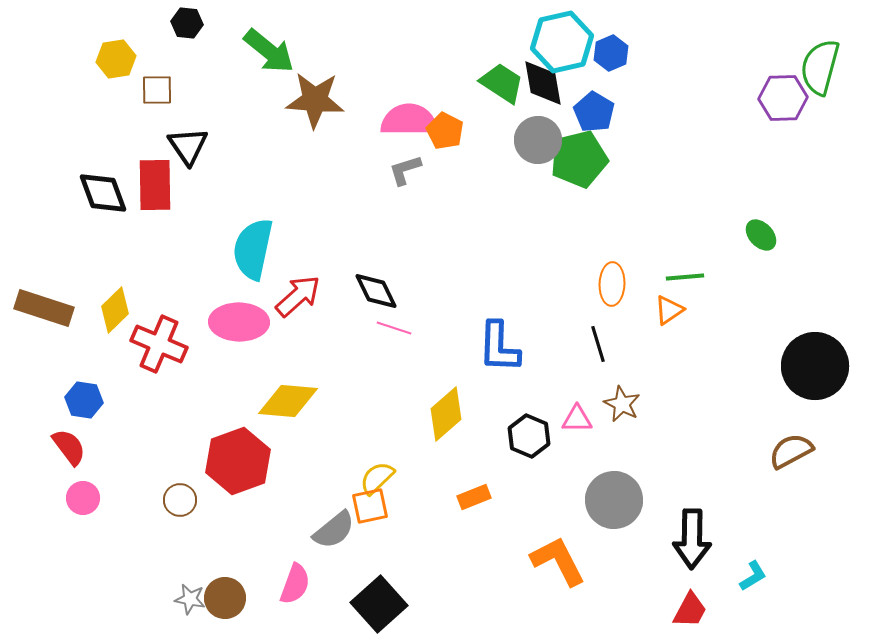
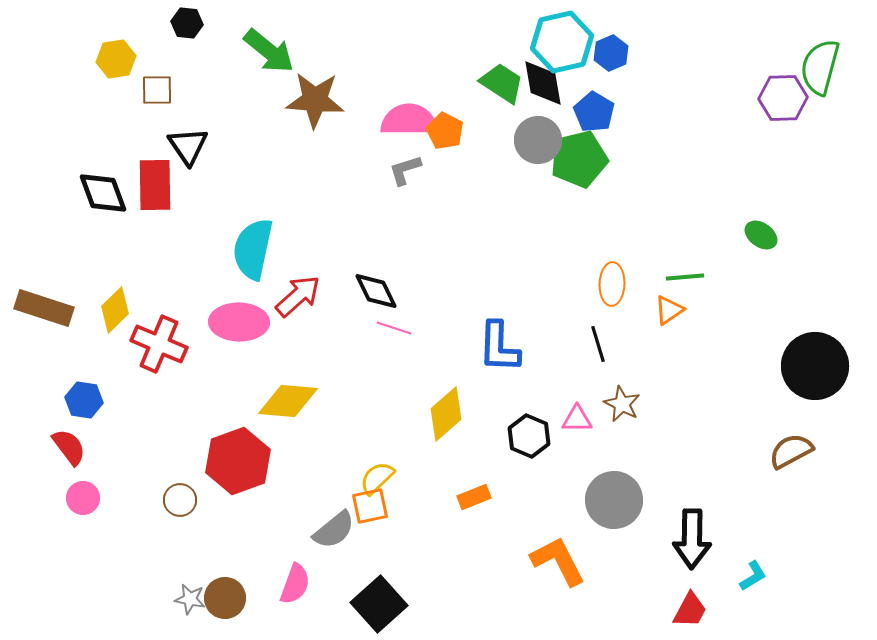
green ellipse at (761, 235): rotated 12 degrees counterclockwise
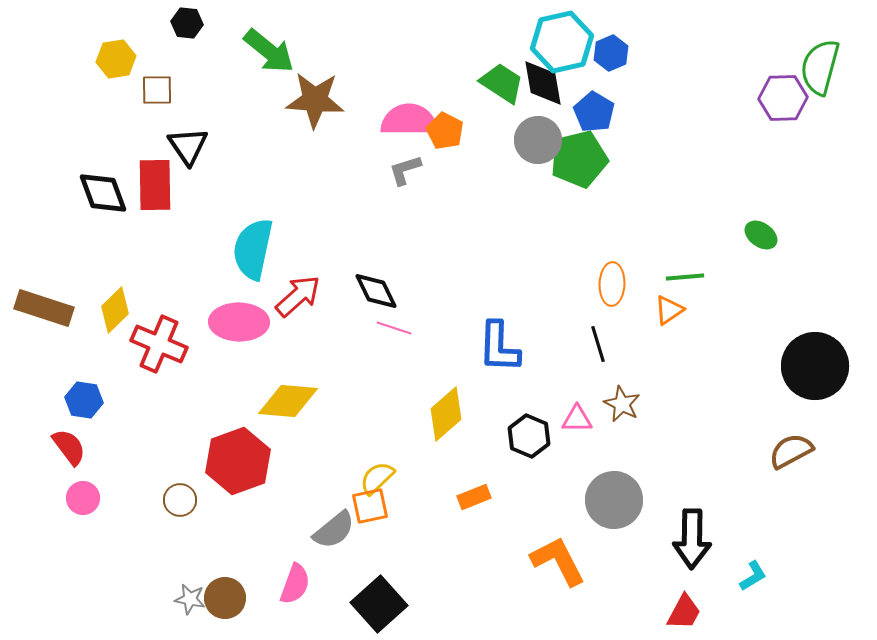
red trapezoid at (690, 610): moved 6 px left, 2 px down
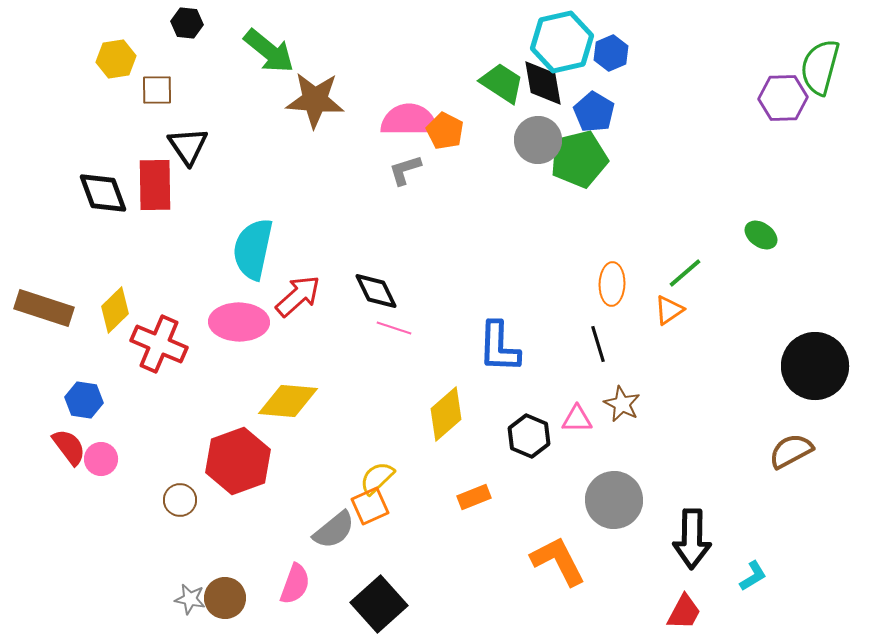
green line at (685, 277): moved 4 px up; rotated 36 degrees counterclockwise
pink circle at (83, 498): moved 18 px right, 39 px up
orange square at (370, 506): rotated 12 degrees counterclockwise
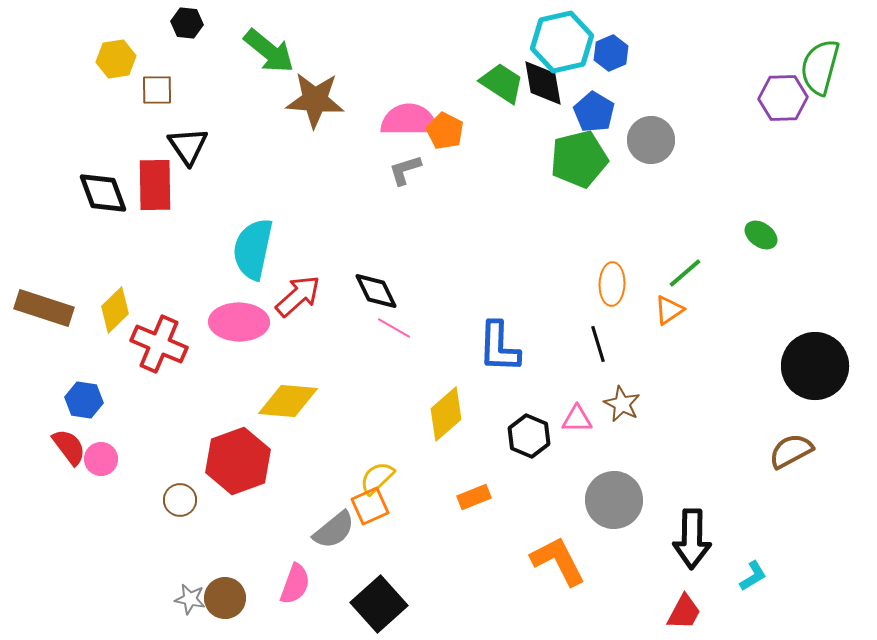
gray circle at (538, 140): moved 113 px right
pink line at (394, 328): rotated 12 degrees clockwise
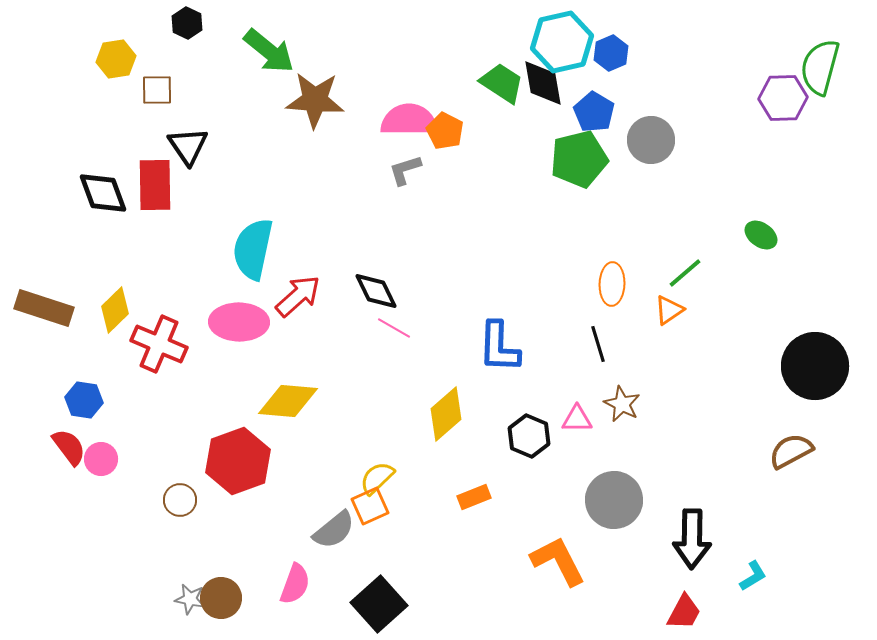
black hexagon at (187, 23): rotated 20 degrees clockwise
brown circle at (225, 598): moved 4 px left
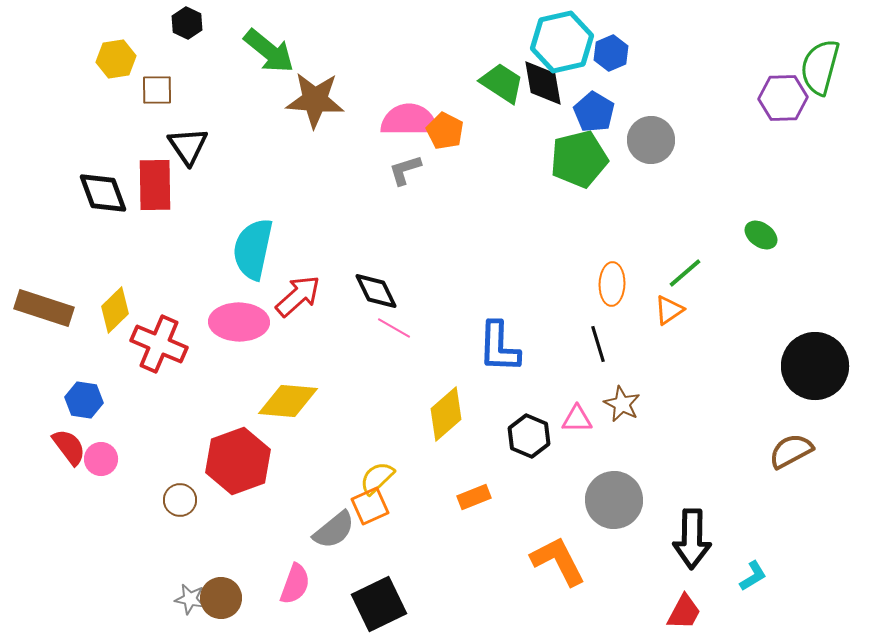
black square at (379, 604): rotated 16 degrees clockwise
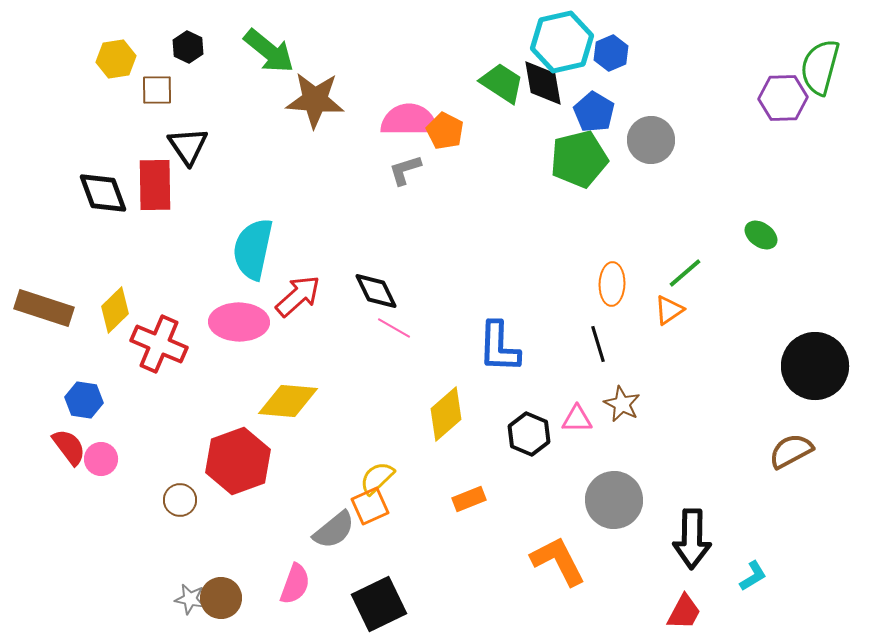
black hexagon at (187, 23): moved 1 px right, 24 px down
black hexagon at (529, 436): moved 2 px up
orange rectangle at (474, 497): moved 5 px left, 2 px down
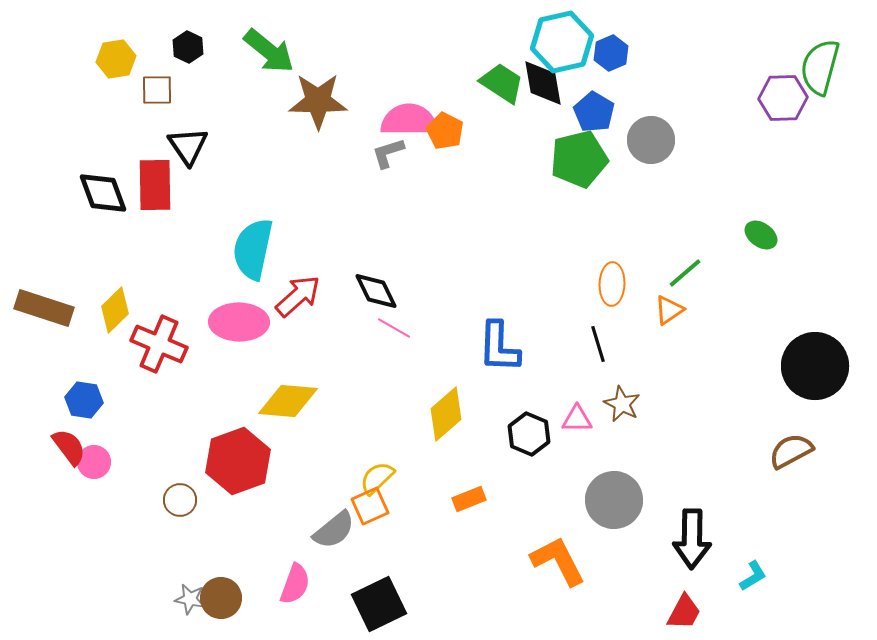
brown star at (315, 100): moved 3 px right, 1 px down; rotated 4 degrees counterclockwise
gray L-shape at (405, 170): moved 17 px left, 17 px up
pink circle at (101, 459): moved 7 px left, 3 px down
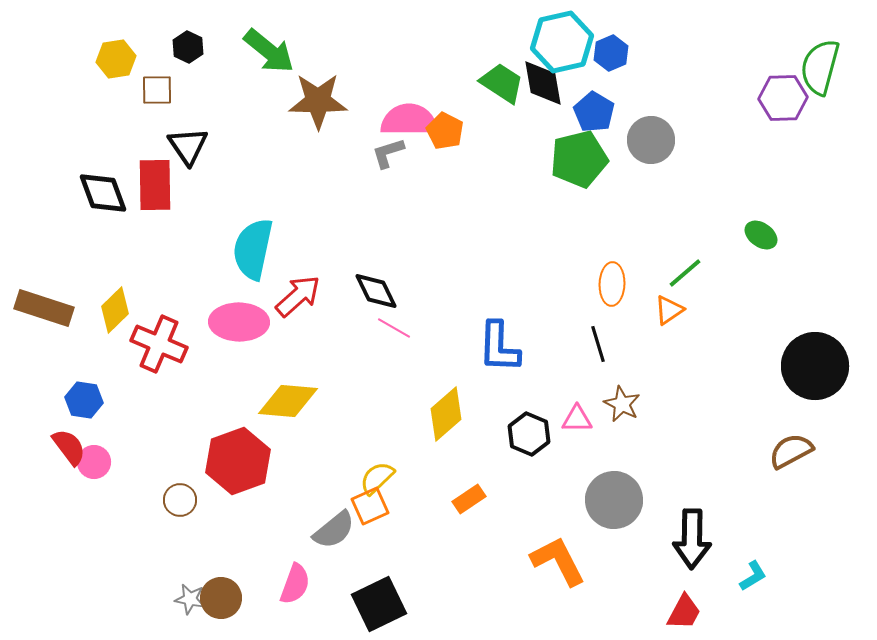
orange rectangle at (469, 499): rotated 12 degrees counterclockwise
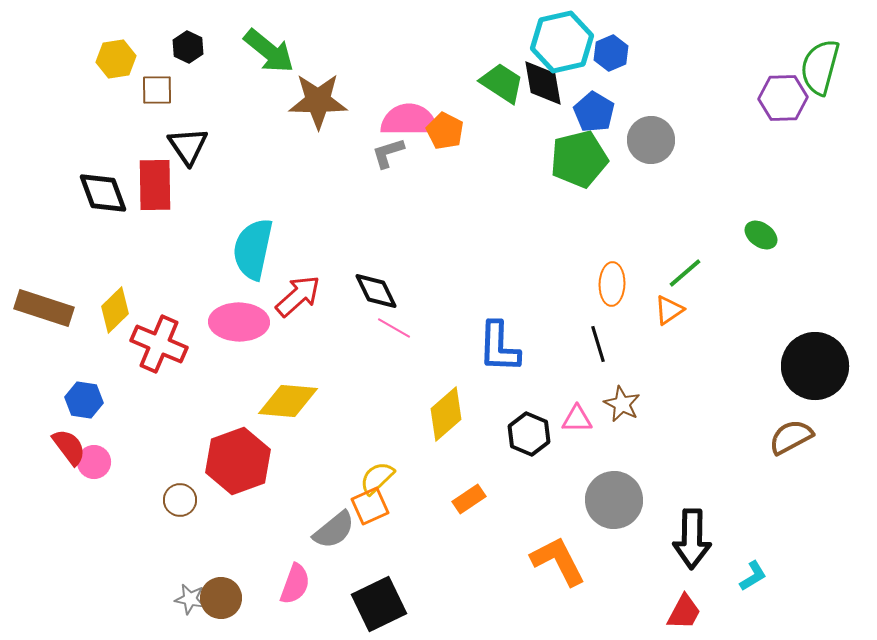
brown semicircle at (791, 451): moved 14 px up
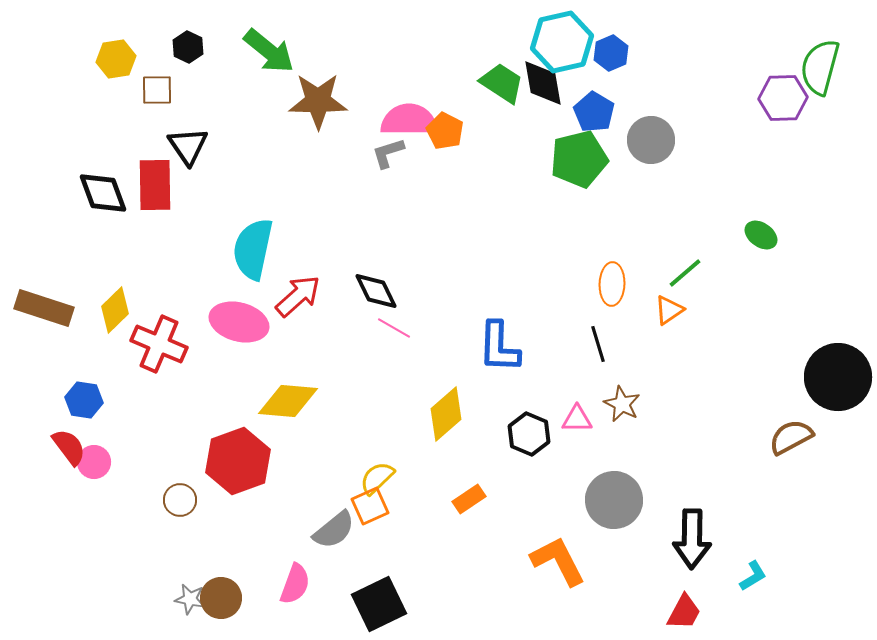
pink ellipse at (239, 322): rotated 14 degrees clockwise
black circle at (815, 366): moved 23 px right, 11 px down
